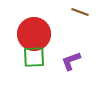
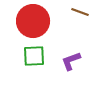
red circle: moved 1 px left, 13 px up
green square: moved 1 px up
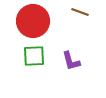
purple L-shape: rotated 85 degrees counterclockwise
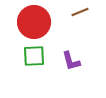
brown line: rotated 42 degrees counterclockwise
red circle: moved 1 px right, 1 px down
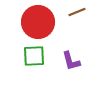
brown line: moved 3 px left
red circle: moved 4 px right
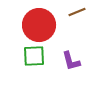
red circle: moved 1 px right, 3 px down
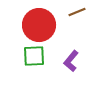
purple L-shape: rotated 55 degrees clockwise
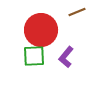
red circle: moved 2 px right, 5 px down
purple L-shape: moved 5 px left, 4 px up
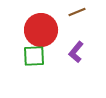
purple L-shape: moved 10 px right, 5 px up
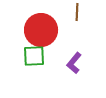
brown line: rotated 66 degrees counterclockwise
purple L-shape: moved 2 px left, 11 px down
